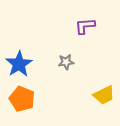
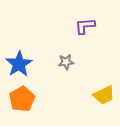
orange pentagon: rotated 20 degrees clockwise
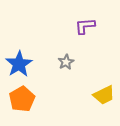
gray star: rotated 21 degrees counterclockwise
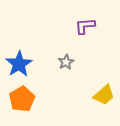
yellow trapezoid: rotated 15 degrees counterclockwise
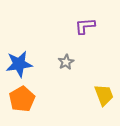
blue star: rotated 24 degrees clockwise
yellow trapezoid: rotated 70 degrees counterclockwise
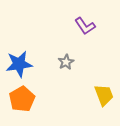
purple L-shape: rotated 120 degrees counterclockwise
